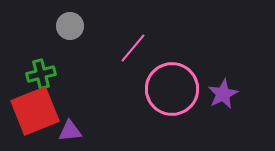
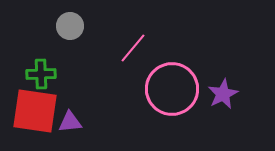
green cross: rotated 12 degrees clockwise
red square: rotated 30 degrees clockwise
purple triangle: moved 9 px up
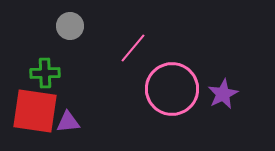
green cross: moved 4 px right, 1 px up
purple triangle: moved 2 px left
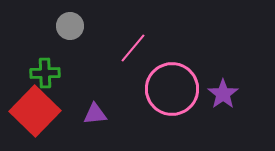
purple star: rotated 8 degrees counterclockwise
red square: rotated 36 degrees clockwise
purple triangle: moved 27 px right, 8 px up
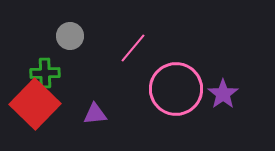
gray circle: moved 10 px down
pink circle: moved 4 px right
red square: moved 7 px up
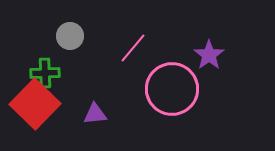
pink circle: moved 4 px left
purple star: moved 14 px left, 39 px up
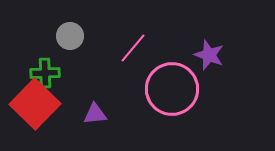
purple star: rotated 16 degrees counterclockwise
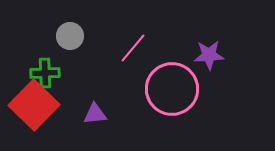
purple star: rotated 24 degrees counterclockwise
red square: moved 1 px left, 1 px down
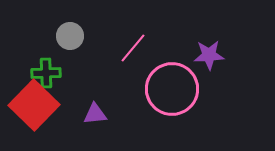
green cross: moved 1 px right
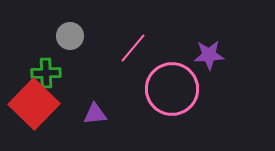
red square: moved 1 px up
